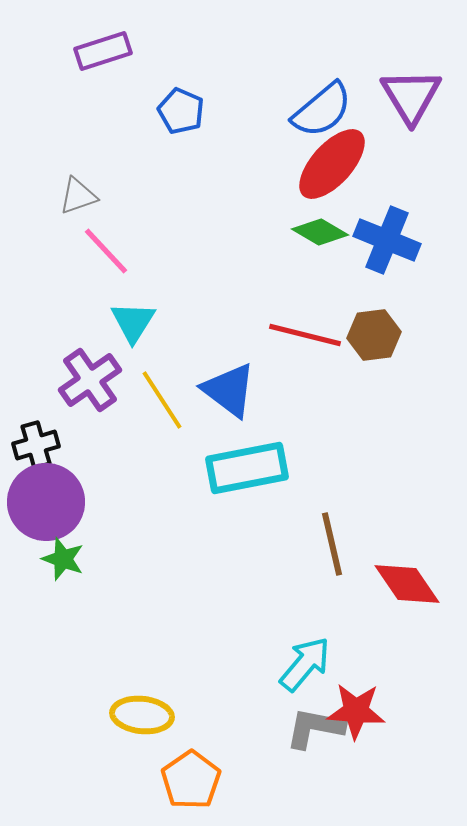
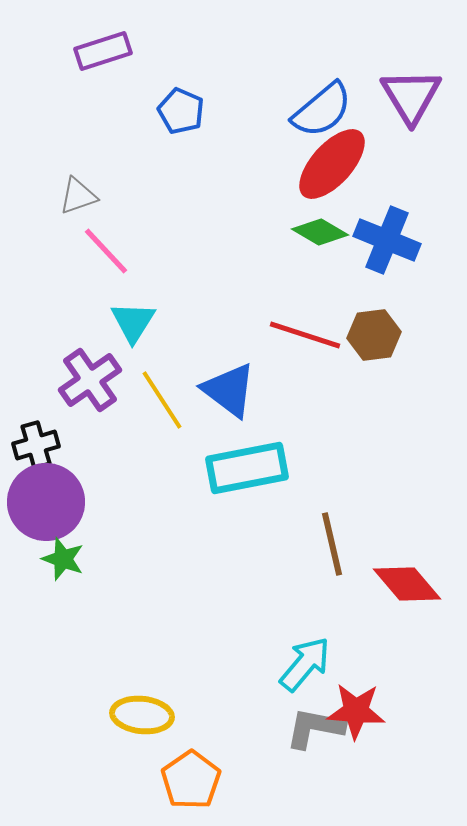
red line: rotated 4 degrees clockwise
red diamond: rotated 6 degrees counterclockwise
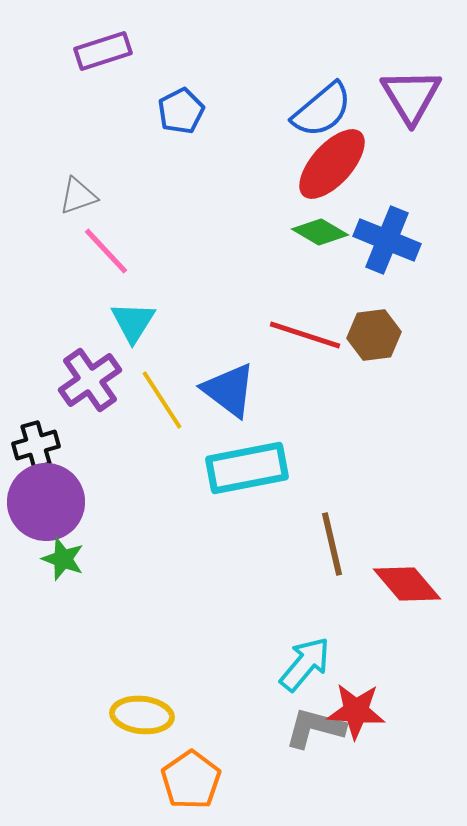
blue pentagon: rotated 21 degrees clockwise
gray L-shape: rotated 4 degrees clockwise
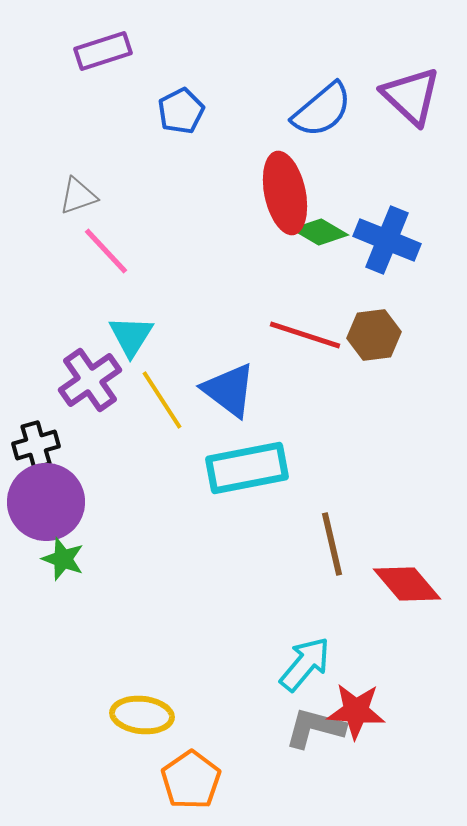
purple triangle: rotated 16 degrees counterclockwise
red ellipse: moved 47 px left, 29 px down; rotated 54 degrees counterclockwise
cyan triangle: moved 2 px left, 14 px down
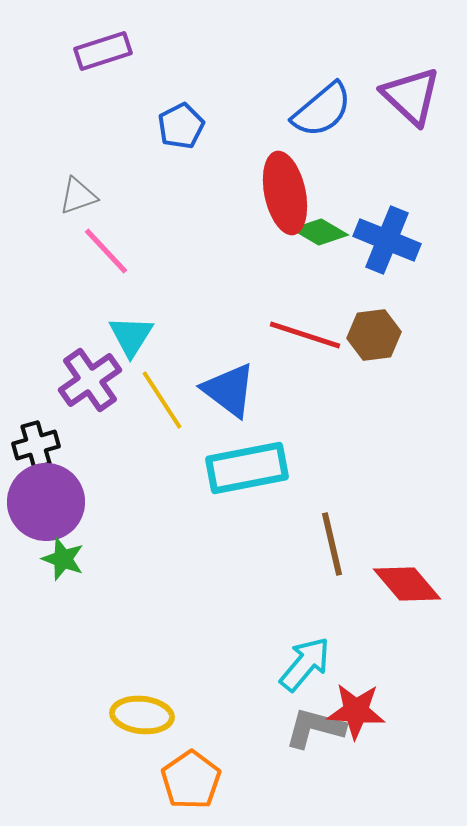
blue pentagon: moved 15 px down
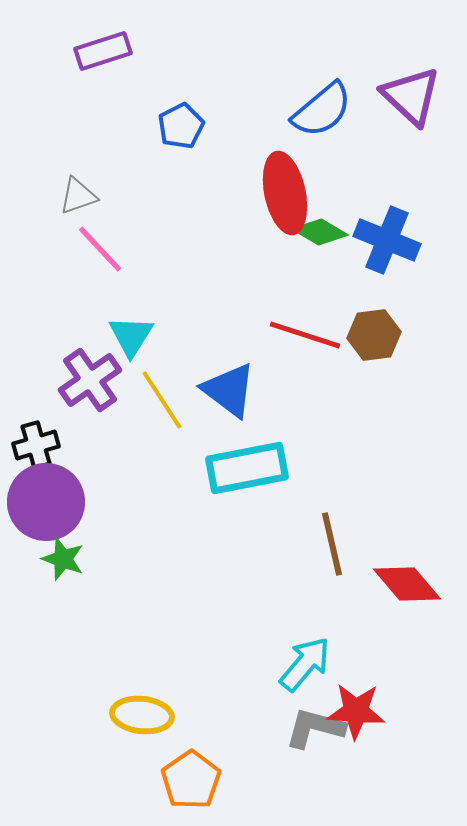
pink line: moved 6 px left, 2 px up
